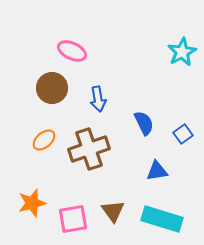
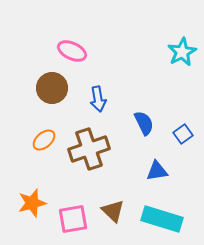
brown triangle: rotated 10 degrees counterclockwise
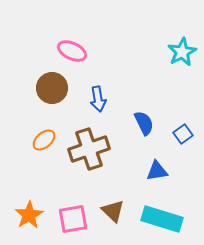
orange star: moved 3 px left, 12 px down; rotated 16 degrees counterclockwise
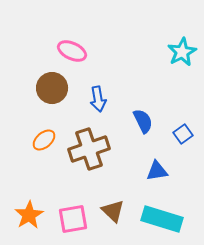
blue semicircle: moved 1 px left, 2 px up
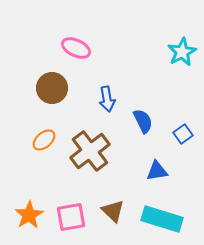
pink ellipse: moved 4 px right, 3 px up
blue arrow: moved 9 px right
brown cross: moved 1 px right, 2 px down; rotated 18 degrees counterclockwise
pink square: moved 2 px left, 2 px up
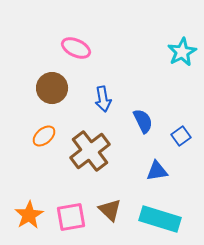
blue arrow: moved 4 px left
blue square: moved 2 px left, 2 px down
orange ellipse: moved 4 px up
brown triangle: moved 3 px left, 1 px up
cyan rectangle: moved 2 px left
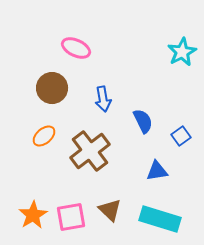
orange star: moved 4 px right
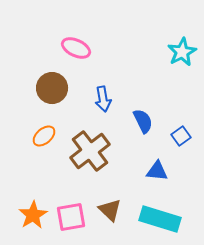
blue triangle: rotated 15 degrees clockwise
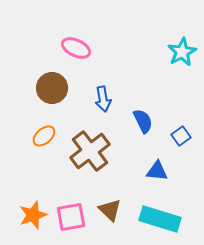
orange star: rotated 12 degrees clockwise
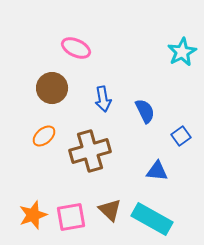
blue semicircle: moved 2 px right, 10 px up
brown cross: rotated 21 degrees clockwise
cyan rectangle: moved 8 px left; rotated 12 degrees clockwise
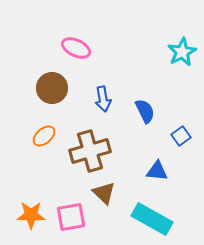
brown triangle: moved 6 px left, 17 px up
orange star: moved 2 px left; rotated 20 degrees clockwise
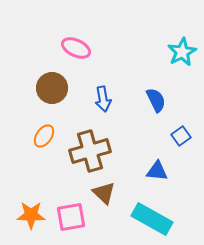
blue semicircle: moved 11 px right, 11 px up
orange ellipse: rotated 15 degrees counterclockwise
